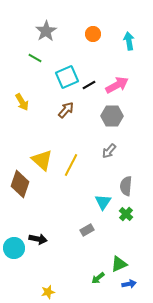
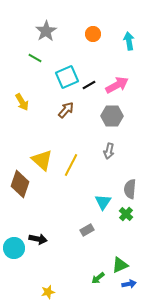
gray arrow: rotated 28 degrees counterclockwise
gray semicircle: moved 4 px right, 3 px down
green triangle: moved 1 px right, 1 px down
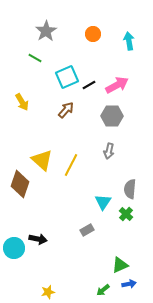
green arrow: moved 5 px right, 12 px down
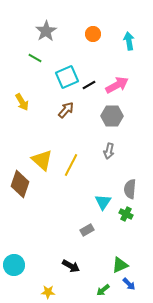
green cross: rotated 16 degrees counterclockwise
black arrow: moved 33 px right, 27 px down; rotated 18 degrees clockwise
cyan circle: moved 17 px down
blue arrow: rotated 56 degrees clockwise
yellow star: rotated 16 degrees clockwise
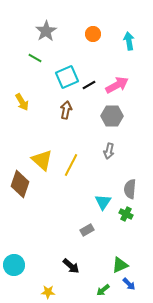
brown arrow: rotated 30 degrees counterclockwise
black arrow: rotated 12 degrees clockwise
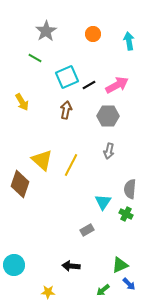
gray hexagon: moved 4 px left
black arrow: rotated 144 degrees clockwise
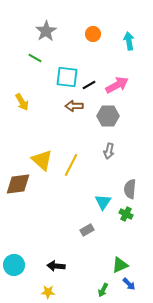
cyan square: rotated 30 degrees clockwise
brown arrow: moved 8 px right, 4 px up; rotated 102 degrees counterclockwise
brown diamond: moved 2 px left; rotated 64 degrees clockwise
black arrow: moved 15 px left
green arrow: rotated 24 degrees counterclockwise
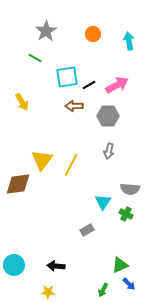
cyan square: rotated 15 degrees counterclockwise
yellow triangle: rotated 25 degrees clockwise
gray semicircle: rotated 90 degrees counterclockwise
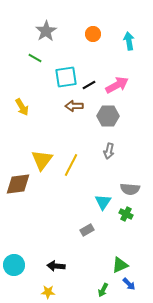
cyan square: moved 1 px left
yellow arrow: moved 5 px down
